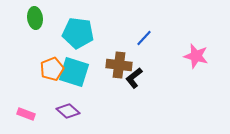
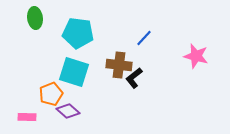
orange pentagon: moved 1 px left, 25 px down
pink rectangle: moved 1 px right, 3 px down; rotated 18 degrees counterclockwise
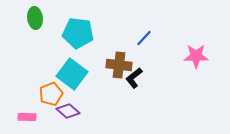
pink star: rotated 15 degrees counterclockwise
cyan square: moved 2 px left, 2 px down; rotated 20 degrees clockwise
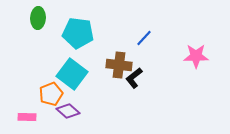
green ellipse: moved 3 px right; rotated 10 degrees clockwise
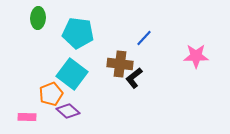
brown cross: moved 1 px right, 1 px up
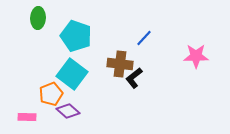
cyan pentagon: moved 2 px left, 3 px down; rotated 12 degrees clockwise
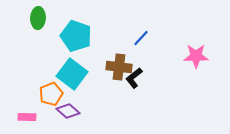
blue line: moved 3 px left
brown cross: moved 1 px left, 3 px down
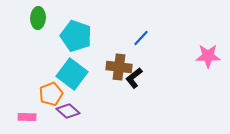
pink star: moved 12 px right
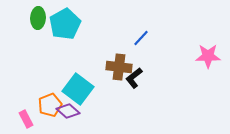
cyan pentagon: moved 11 px left, 12 px up; rotated 24 degrees clockwise
cyan square: moved 6 px right, 15 px down
orange pentagon: moved 1 px left, 11 px down
pink rectangle: moved 1 px left, 2 px down; rotated 60 degrees clockwise
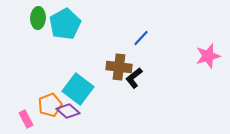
pink star: rotated 15 degrees counterclockwise
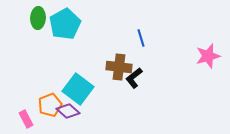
blue line: rotated 60 degrees counterclockwise
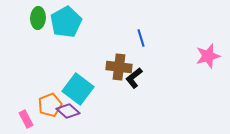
cyan pentagon: moved 1 px right, 2 px up
